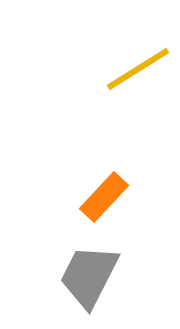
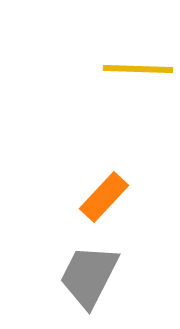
yellow line: rotated 34 degrees clockwise
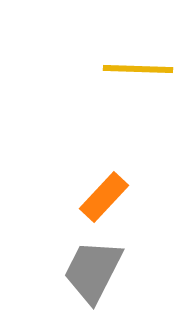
gray trapezoid: moved 4 px right, 5 px up
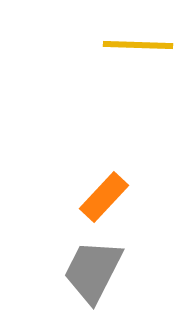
yellow line: moved 24 px up
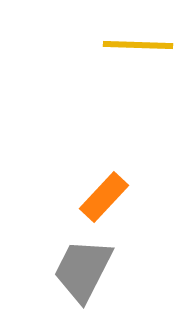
gray trapezoid: moved 10 px left, 1 px up
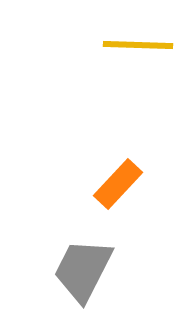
orange rectangle: moved 14 px right, 13 px up
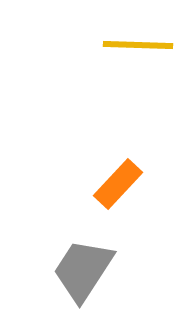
gray trapezoid: rotated 6 degrees clockwise
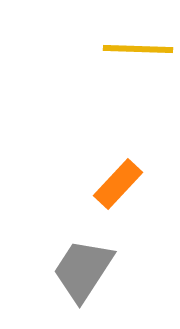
yellow line: moved 4 px down
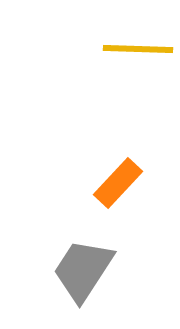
orange rectangle: moved 1 px up
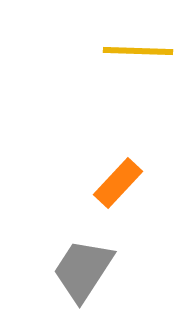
yellow line: moved 2 px down
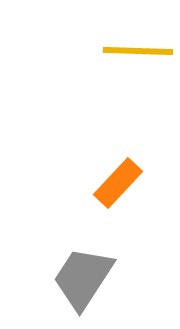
gray trapezoid: moved 8 px down
